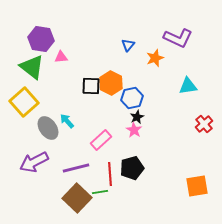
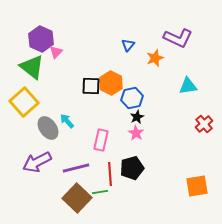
purple hexagon: rotated 15 degrees clockwise
pink triangle: moved 5 px left, 5 px up; rotated 40 degrees counterclockwise
pink star: moved 2 px right, 3 px down
pink rectangle: rotated 35 degrees counterclockwise
purple arrow: moved 3 px right
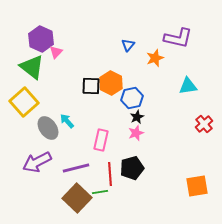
purple L-shape: rotated 12 degrees counterclockwise
pink star: rotated 21 degrees clockwise
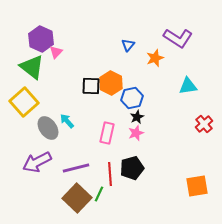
purple L-shape: rotated 20 degrees clockwise
pink rectangle: moved 6 px right, 7 px up
green line: moved 1 px left, 2 px down; rotated 56 degrees counterclockwise
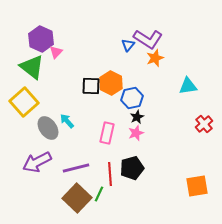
purple L-shape: moved 30 px left, 1 px down
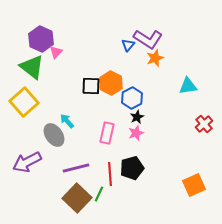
blue hexagon: rotated 15 degrees counterclockwise
gray ellipse: moved 6 px right, 7 px down
purple arrow: moved 10 px left
orange square: moved 3 px left, 1 px up; rotated 15 degrees counterclockwise
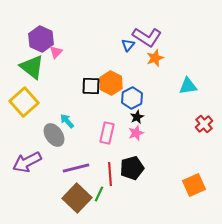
purple L-shape: moved 1 px left, 2 px up
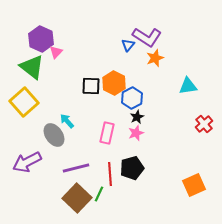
orange hexagon: moved 3 px right
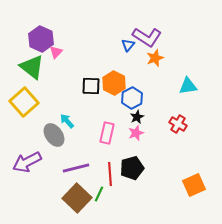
red cross: moved 26 px left; rotated 18 degrees counterclockwise
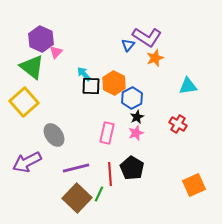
cyan arrow: moved 17 px right, 47 px up
black pentagon: rotated 25 degrees counterclockwise
